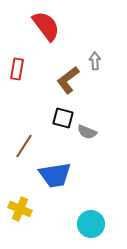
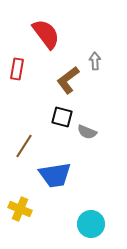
red semicircle: moved 8 px down
black square: moved 1 px left, 1 px up
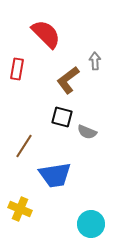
red semicircle: rotated 8 degrees counterclockwise
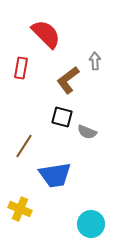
red rectangle: moved 4 px right, 1 px up
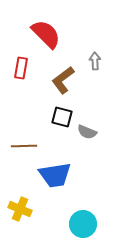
brown L-shape: moved 5 px left
brown line: rotated 55 degrees clockwise
cyan circle: moved 8 px left
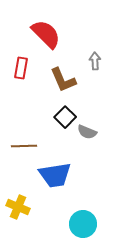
brown L-shape: rotated 76 degrees counterclockwise
black square: moved 3 px right; rotated 30 degrees clockwise
yellow cross: moved 2 px left, 2 px up
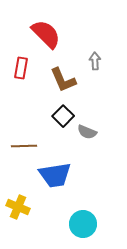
black square: moved 2 px left, 1 px up
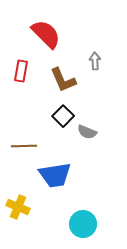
red rectangle: moved 3 px down
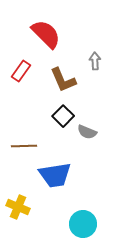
red rectangle: rotated 25 degrees clockwise
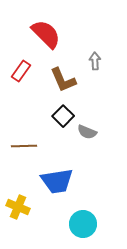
blue trapezoid: moved 2 px right, 6 px down
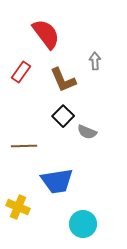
red semicircle: rotated 8 degrees clockwise
red rectangle: moved 1 px down
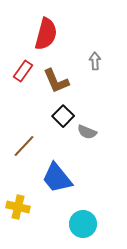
red semicircle: rotated 52 degrees clockwise
red rectangle: moved 2 px right, 1 px up
brown L-shape: moved 7 px left, 1 px down
brown line: rotated 45 degrees counterclockwise
blue trapezoid: moved 3 px up; rotated 60 degrees clockwise
yellow cross: rotated 10 degrees counterclockwise
